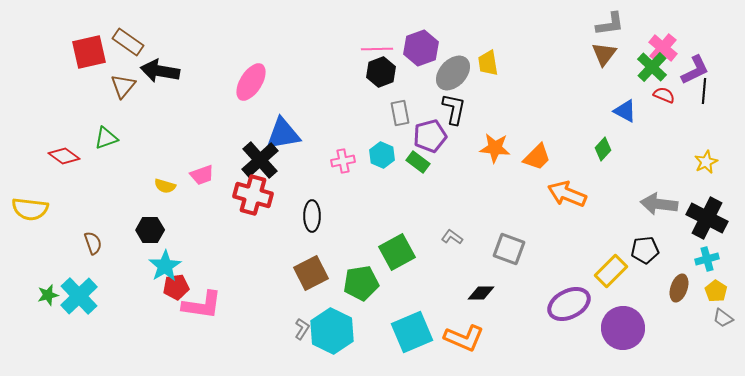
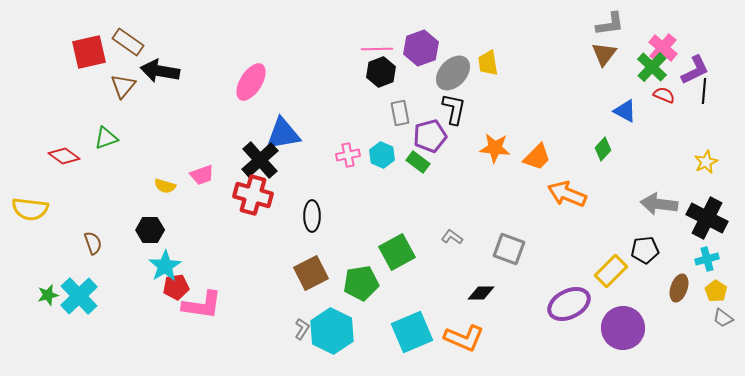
pink cross at (343, 161): moved 5 px right, 6 px up
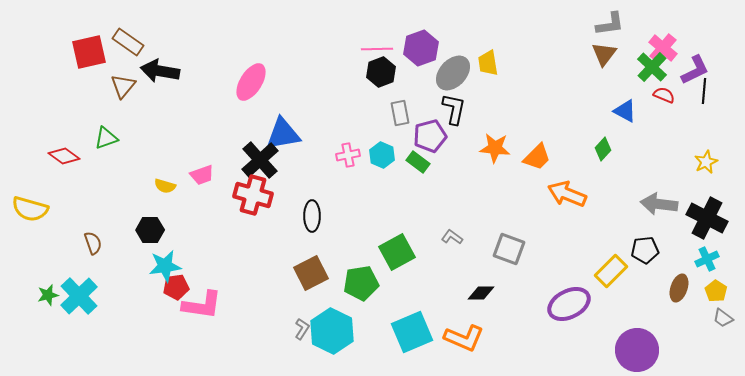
yellow semicircle at (30, 209): rotated 9 degrees clockwise
cyan cross at (707, 259): rotated 10 degrees counterclockwise
cyan star at (165, 266): rotated 24 degrees clockwise
purple circle at (623, 328): moved 14 px right, 22 px down
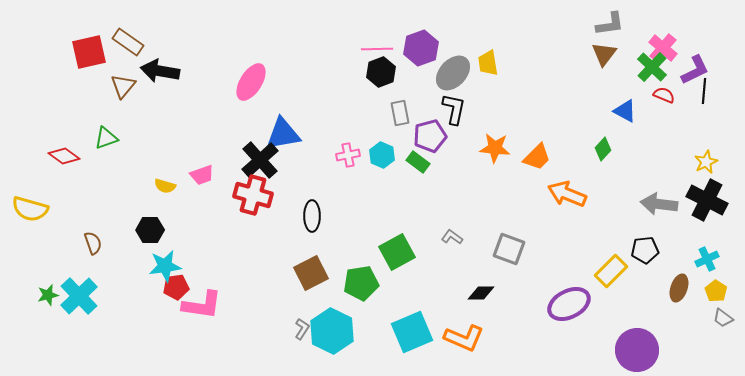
black cross at (707, 218): moved 18 px up
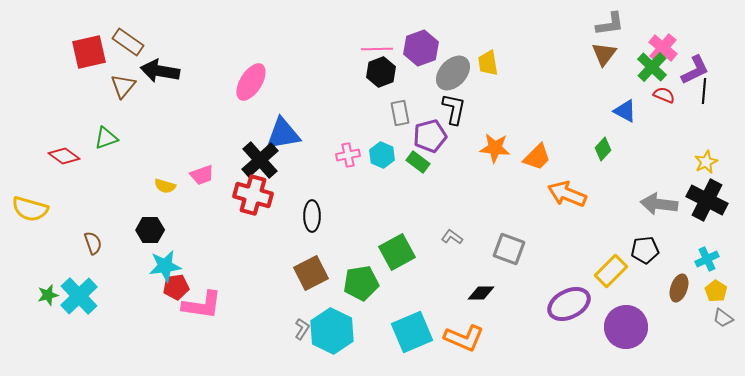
purple circle at (637, 350): moved 11 px left, 23 px up
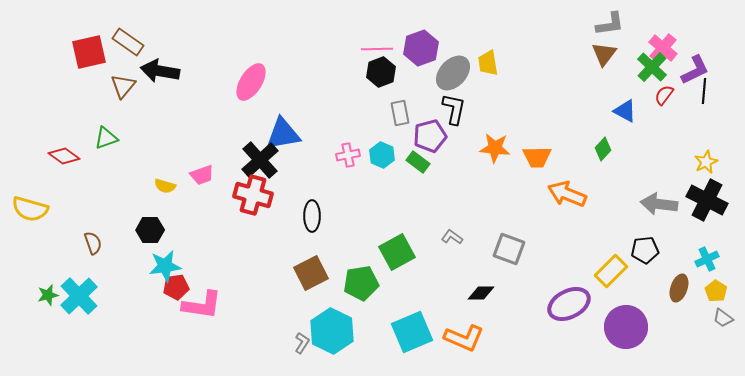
red semicircle at (664, 95): rotated 75 degrees counterclockwise
orange trapezoid at (537, 157): rotated 44 degrees clockwise
gray L-shape at (302, 329): moved 14 px down
